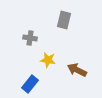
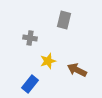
yellow star: moved 1 px down; rotated 28 degrees counterclockwise
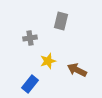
gray rectangle: moved 3 px left, 1 px down
gray cross: rotated 16 degrees counterclockwise
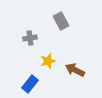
gray rectangle: rotated 42 degrees counterclockwise
brown arrow: moved 2 px left
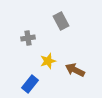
gray cross: moved 2 px left
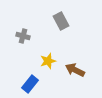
gray cross: moved 5 px left, 2 px up; rotated 24 degrees clockwise
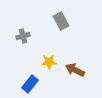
gray cross: rotated 32 degrees counterclockwise
yellow star: moved 1 px right, 1 px down; rotated 14 degrees clockwise
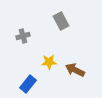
blue rectangle: moved 2 px left
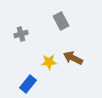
gray cross: moved 2 px left, 2 px up
brown arrow: moved 2 px left, 12 px up
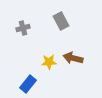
gray cross: moved 2 px right, 6 px up
brown arrow: rotated 12 degrees counterclockwise
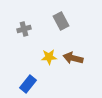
gray cross: moved 1 px right, 1 px down
yellow star: moved 5 px up
